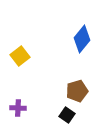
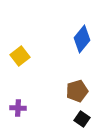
black square: moved 15 px right, 4 px down
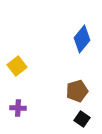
yellow square: moved 3 px left, 10 px down
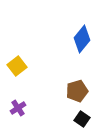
purple cross: rotated 35 degrees counterclockwise
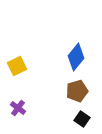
blue diamond: moved 6 px left, 18 px down
yellow square: rotated 12 degrees clockwise
purple cross: rotated 21 degrees counterclockwise
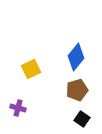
yellow square: moved 14 px right, 3 px down
brown pentagon: moved 1 px up
purple cross: rotated 21 degrees counterclockwise
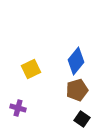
blue diamond: moved 4 px down
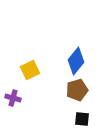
yellow square: moved 1 px left, 1 px down
purple cross: moved 5 px left, 10 px up
black square: rotated 28 degrees counterclockwise
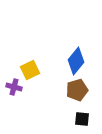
purple cross: moved 1 px right, 11 px up
